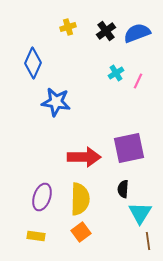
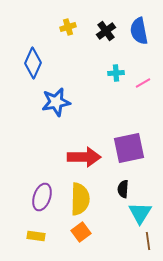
blue semicircle: moved 2 px right, 2 px up; rotated 80 degrees counterclockwise
cyan cross: rotated 28 degrees clockwise
pink line: moved 5 px right, 2 px down; rotated 35 degrees clockwise
blue star: rotated 20 degrees counterclockwise
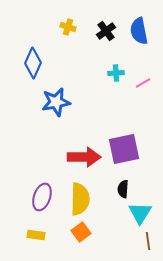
yellow cross: rotated 35 degrees clockwise
purple square: moved 5 px left, 1 px down
yellow rectangle: moved 1 px up
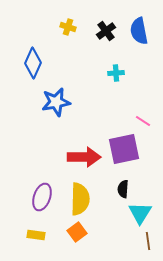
pink line: moved 38 px down; rotated 63 degrees clockwise
orange square: moved 4 px left
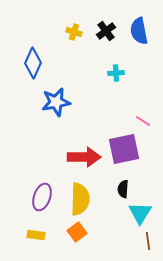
yellow cross: moved 6 px right, 5 px down
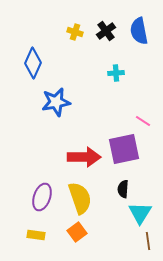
yellow cross: moved 1 px right
yellow semicircle: moved 1 px up; rotated 20 degrees counterclockwise
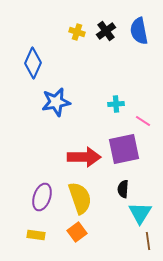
yellow cross: moved 2 px right
cyan cross: moved 31 px down
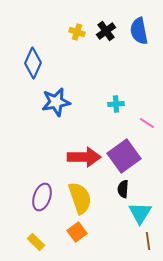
pink line: moved 4 px right, 2 px down
purple square: moved 7 px down; rotated 24 degrees counterclockwise
yellow rectangle: moved 7 px down; rotated 36 degrees clockwise
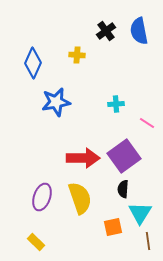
yellow cross: moved 23 px down; rotated 14 degrees counterclockwise
red arrow: moved 1 px left, 1 px down
orange square: moved 36 px right, 5 px up; rotated 24 degrees clockwise
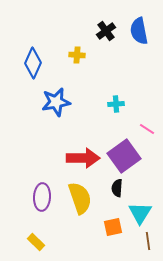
pink line: moved 6 px down
black semicircle: moved 6 px left, 1 px up
purple ellipse: rotated 16 degrees counterclockwise
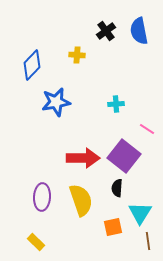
blue diamond: moved 1 px left, 2 px down; rotated 20 degrees clockwise
purple square: rotated 16 degrees counterclockwise
yellow semicircle: moved 1 px right, 2 px down
